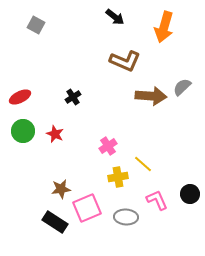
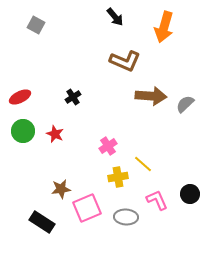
black arrow: rotated 12 degrees clockwise
gray semicircle: moved 3 px right, 17 px down
black rectangle: moved 13 px left
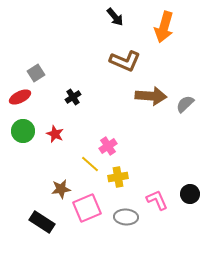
gray square: moved 48 px down; rotated 30 degrees clockwise
yellow line: moved 53 px left
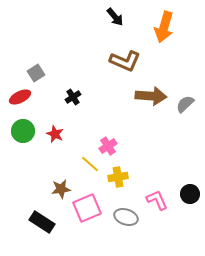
gray ellipse: rotated 15 degrees clockwise
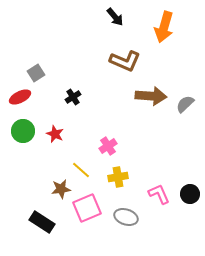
yellow line: moved 9 px left, 6 px down
pink L-shape: moved 2 px right, 6 px up
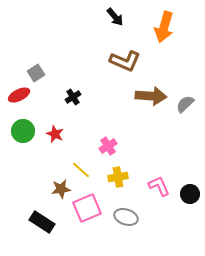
red ellipse: moved 1 px left, 2 px up
pink L-shape: moved 8 px up
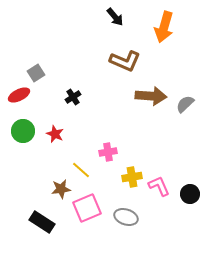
pink cross: moved 6 px down; rotated 24 degrees clockwise
yellow cross: moved 14 px right
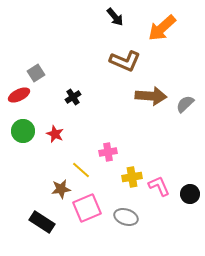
orange arrow: moved 2 px left, 1 px down; rotated 32 degrees clockwise
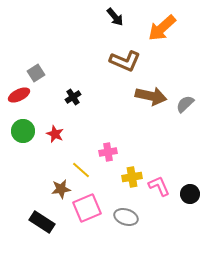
brown arrow: rotated 8 degrees clockwise
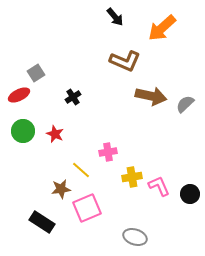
gray ellipse: moved 9 px right, 20 px down
